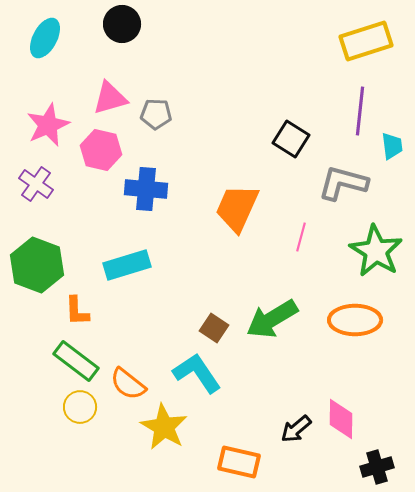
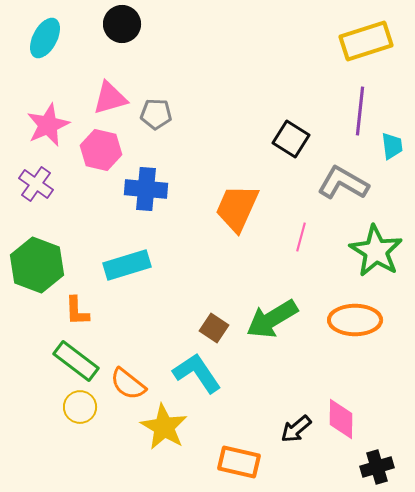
gray L-shape: rotated 15 degrees clockwise
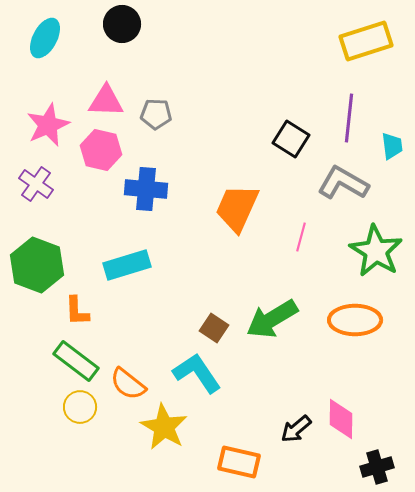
pink triangle: moved 4 px left, 3 px down; rotated 18 degrees clockwise
purple line: moved 11 px left, 7 px down
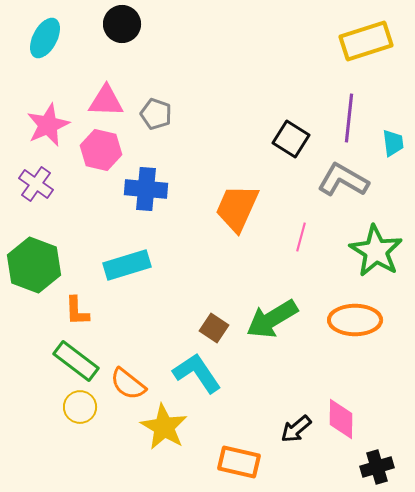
gray pentagon: rotated 16 degrees clockwise
cyan trapezoid: moved 1 px right, 3 px up
gray L-shape: moved 3 px up
green hexagon: moved 3 px left
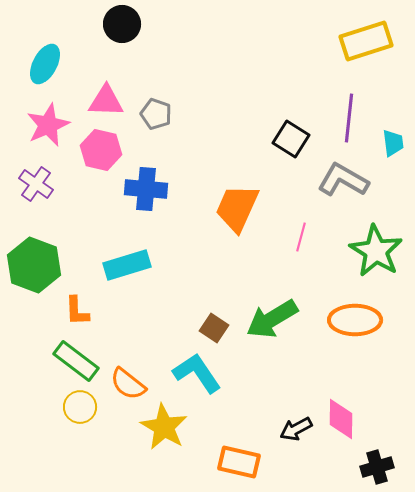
cyan ellipse: moved 26 px down
black arrow: rotated 12 degrees clockwise
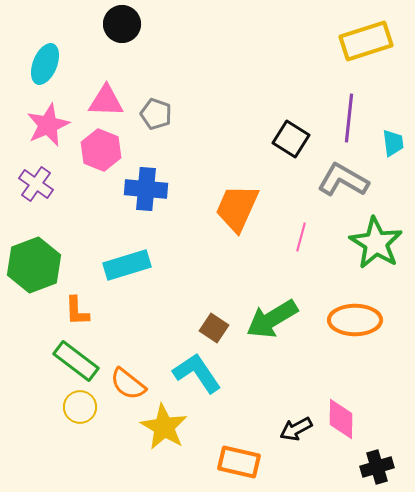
cyan ellipse: rotated 6 degrees counterclockwise
pink hexagon: rotated 9 degrees clockwise
green star: moved 8 px up
green hexagon: rotated 18 degrees clockwise
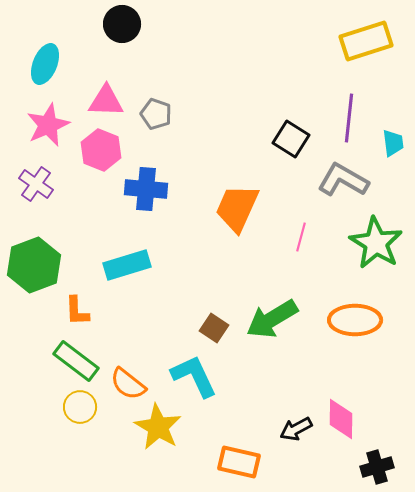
cyan L-shape: moved 3 px left, 3 px down; rotated 9 degrees clockwise
yellow star: moved 6 px left
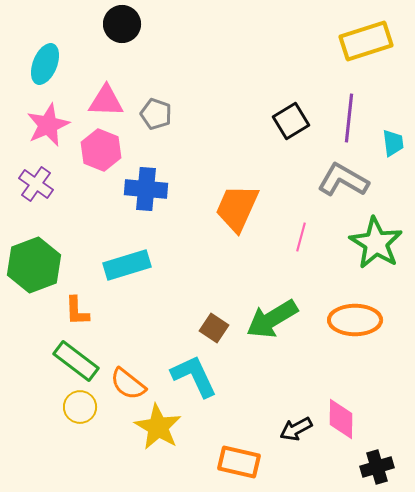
black square: moved 18 px up; rotated 27 degrees clockwise
